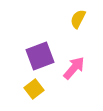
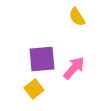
yellow semicircle: moved 1 px left, 2 px up; rotated 60 degrees counterclockwise
purple square: moved 2 px right, 3 px down; rotated 16 degrees clockwise
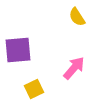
purple square: moved 24 px left, 9 px up
yellow square: rotated 12 degrees clockwise
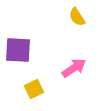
purple square: rotated 8 degrees clockwise
pink arrow: rotated 15 degrees clockwise
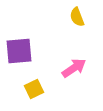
yellow semicircle: rotated 12 degrees clockwise
purple square: moved 1 px right, 1 px down; rotated 8 degrees counterclockwise
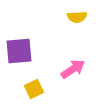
yellow semicircle: rotated 72 degrees counterclockwise
pink arrow: moved 1 px left, 1 px down
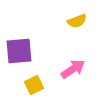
yellow semicircle: moved 4 px down; rotated 18 degrees counterclockwise
yellow square: moved 4 px up
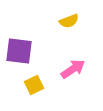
yellow semicircle: moved 8 px left
purple square: rotated 12 degrees clockwise
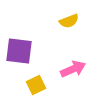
pink arrow: rotated 10 degrees clockwise
yellow square: moved 2 px right
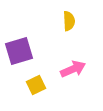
yellow semicircle: rotated 72 degrees counterclockwise
purple square: rotated 24 degrees counterclockwise
